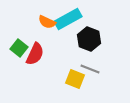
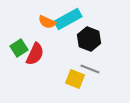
green square: rotated 18 degrees clockwise
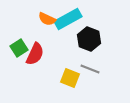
orange semicircle: moved 3 px up
yellow square: moved 5 px left, 1 px up
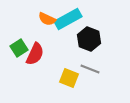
yellow square: moved 1 px left
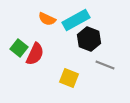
cyan rectangle: moved 8 px right, 1 px down
green square: rotated 18 degrees counterclockwise
gray line: moved 15 px right, 4 px up
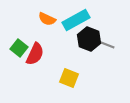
gray line: moved 21 px up
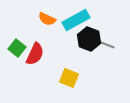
green square: moved 2 px left
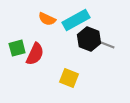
green square: rotated 36 degrees clockwise
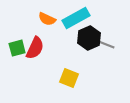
cyan rectangle: moved 2 px up
black hexagon: moved 1 px up; rotated 15 degrees clockwise
red semicircle: moved 6 px up
